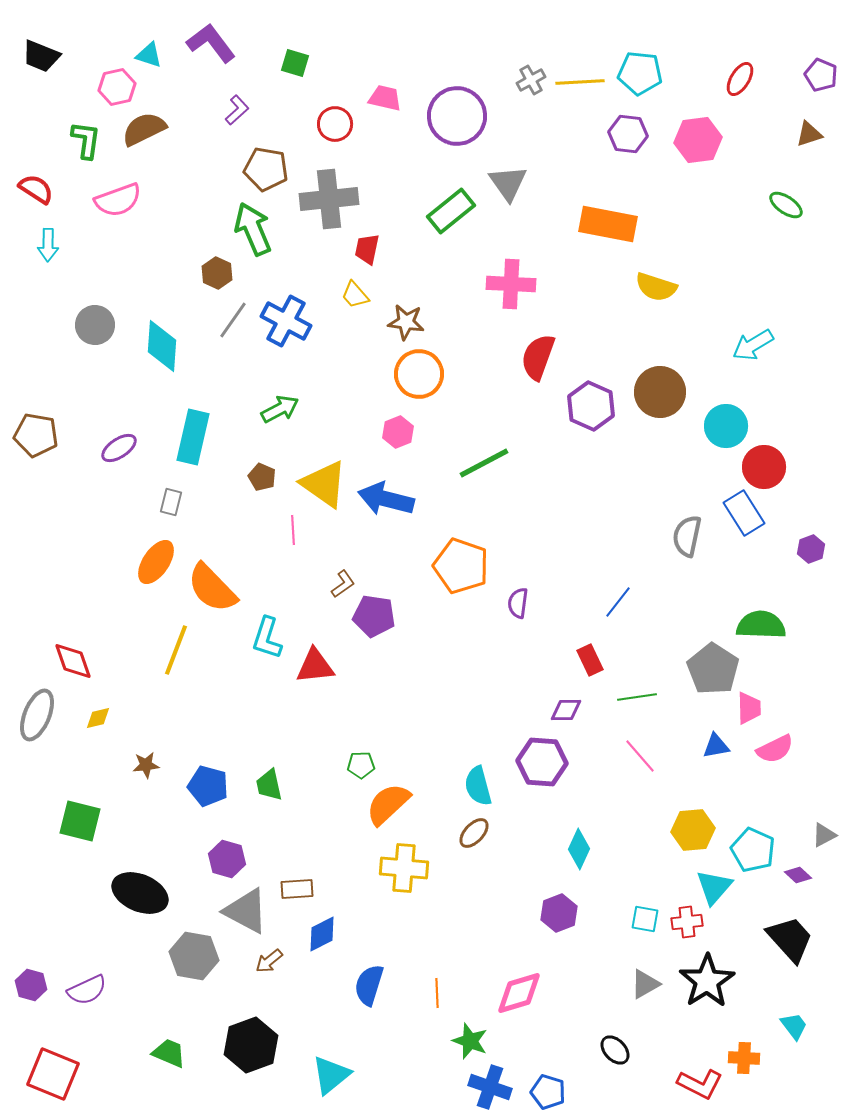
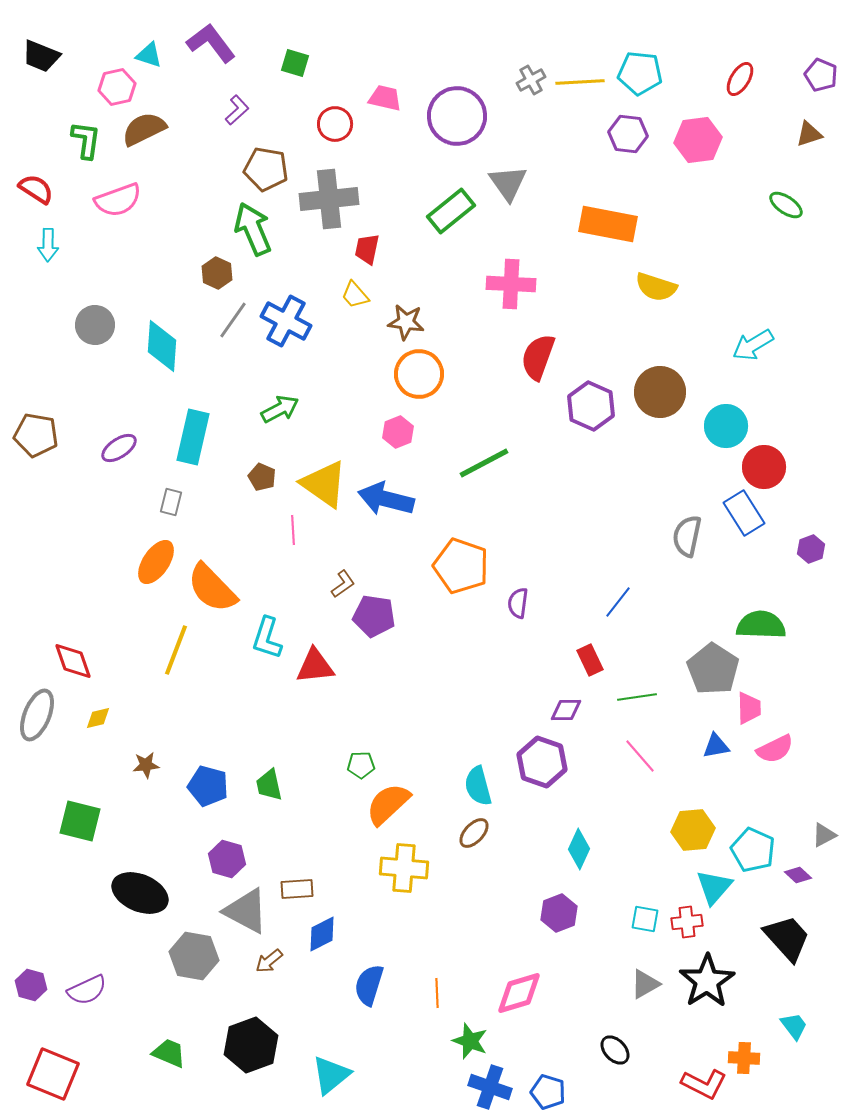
purple hexagon at (542, 762): rotated 15 degrees clockwise
black trapezoid at (790, 939): moved 3 px left, 1 px up
red L-shape at (700, 1084): moved 4 px right
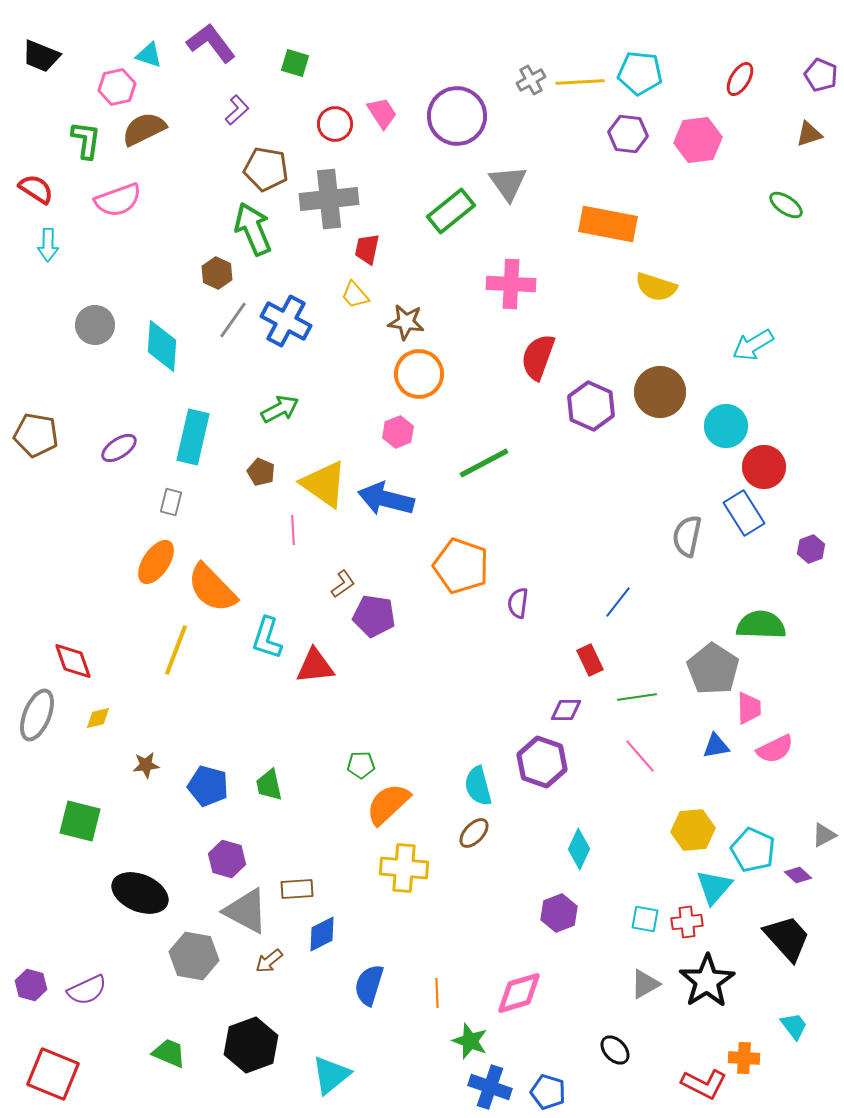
pink trapezoid at (385, 98): moved 3 px left, 15 px down; rotated 44 degrees clockwise
brown pentagon at (262, 477): moved 1 px left, 5 px up
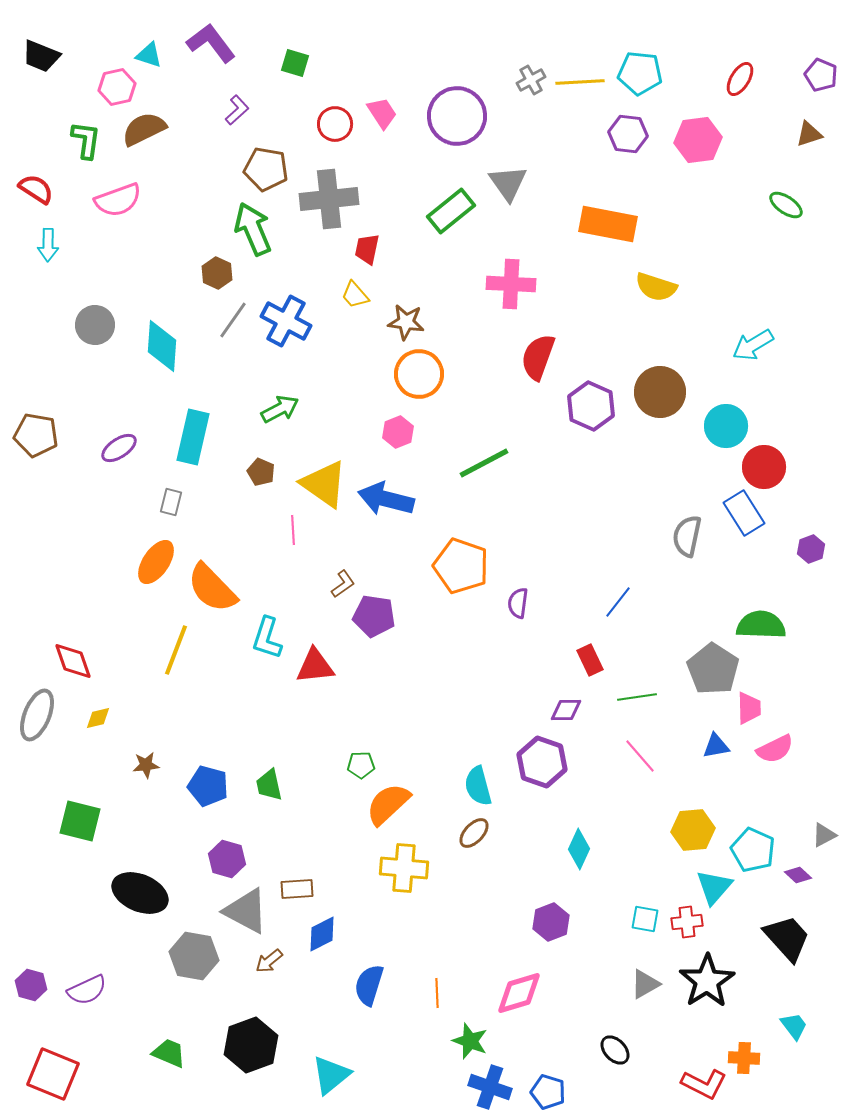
purple hexagon at (559, 913): moved 8 px left, 9 px down
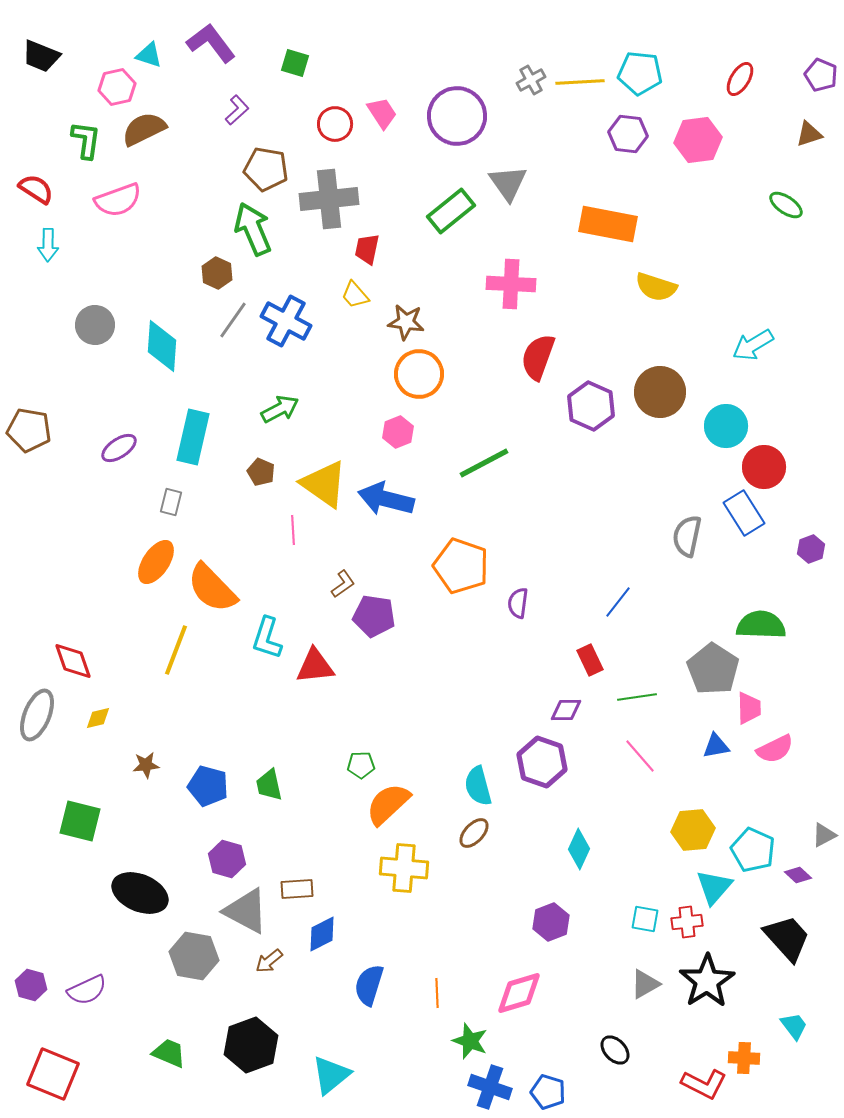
brown pentagon at (36, 435): moved 7 px left, 5 px up
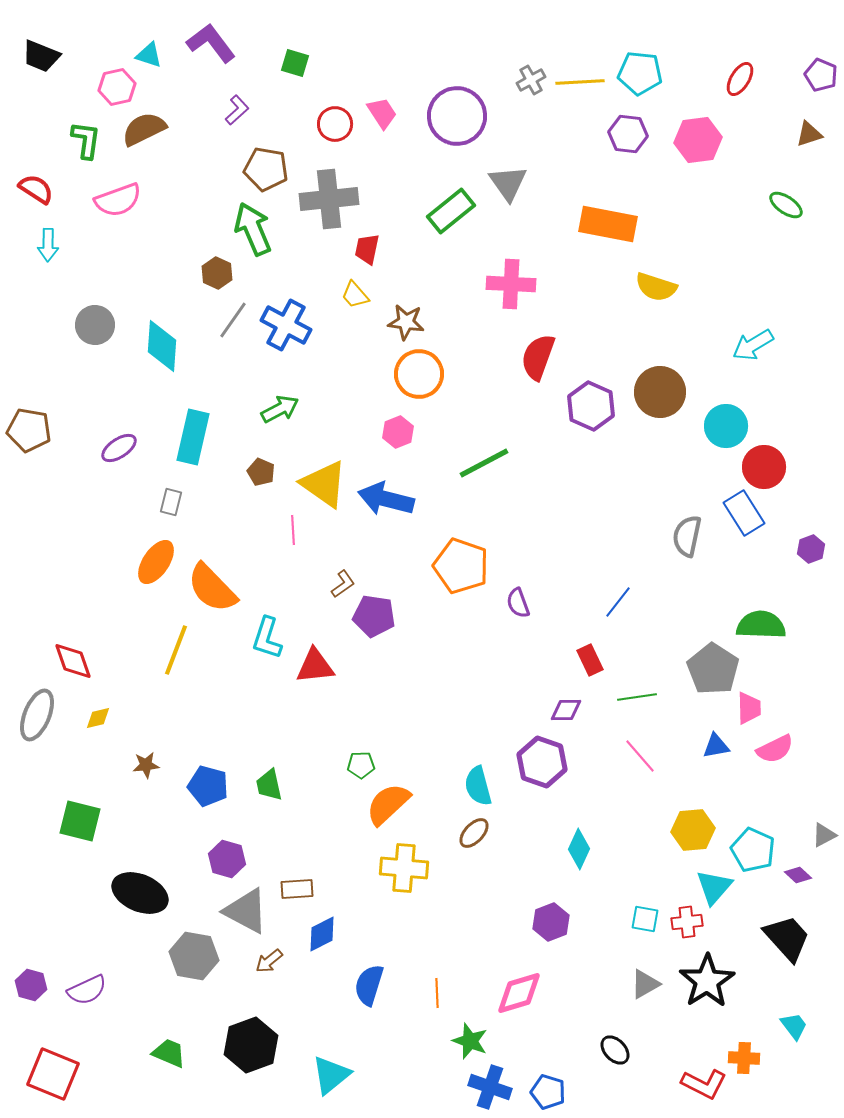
blue cross at (286, 321): moved 4 px down
purple semicircle at (518, 603): rotated 28 degrees counterclockwise
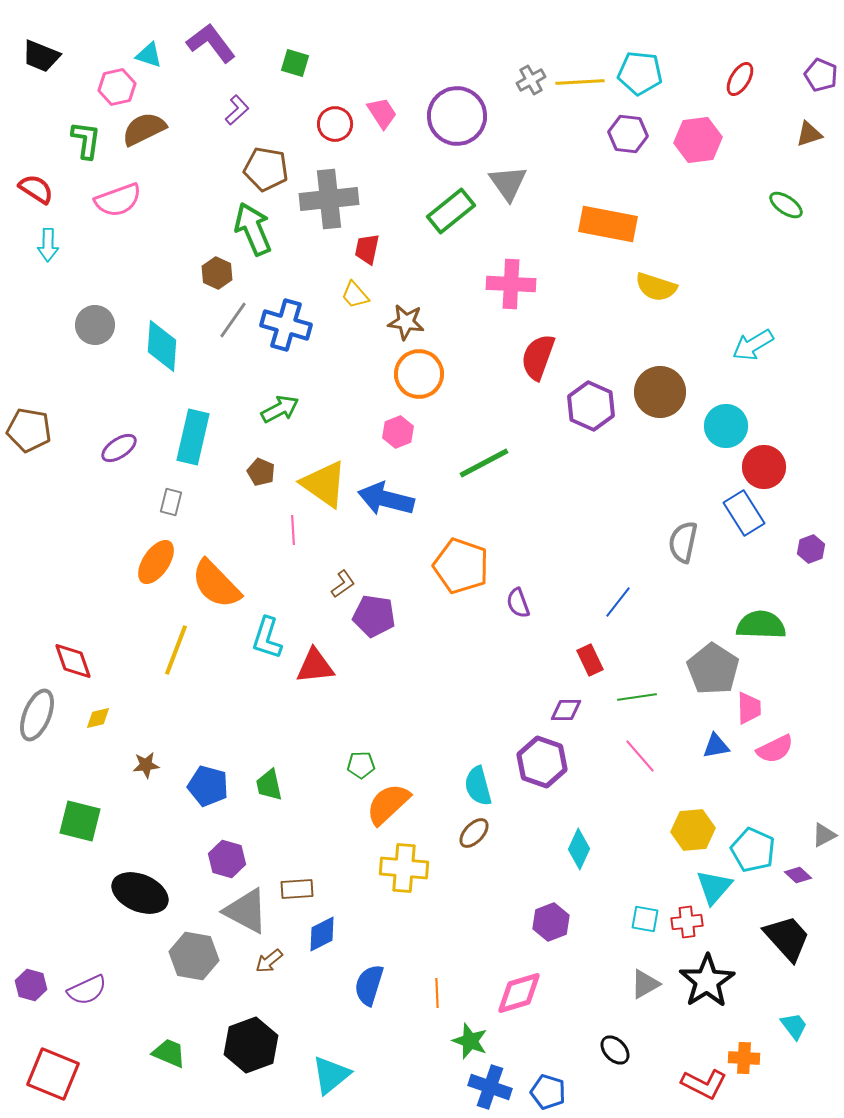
blue cross at (286, 325): rotated 12 degrees counterclockwise
gray semicircle at (687, 536): moved 4 px left, 6 px down
orange semicircle at (212, 588): moved 4 px right, 4 px up
